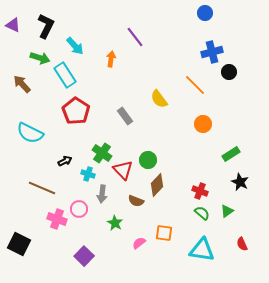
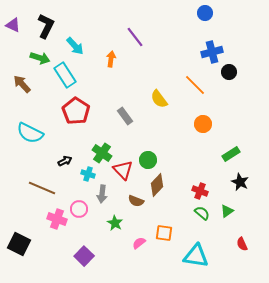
cyan triangle: moved 6 px left, 6 px down
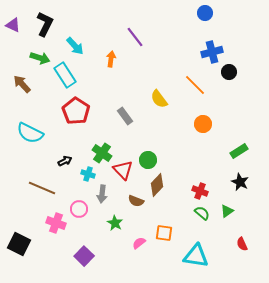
black L-shape: moved 1 px left, 2 px up
green rectangle: moved 8 px right, 3 px up
pink cross: moved 1 px left, 4 px down
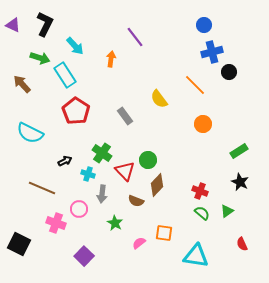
blue circle: moved 1 px left, 12 px down
red triangle: moved 2 px right, 1 px down
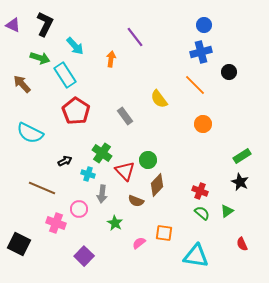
blue cross: moved 11 px left
green rectangle: moved 3 px right, 5 px down
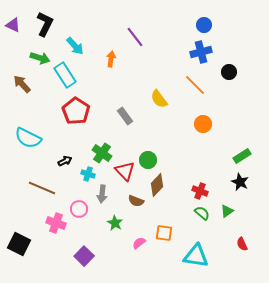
cyan semicircle: moved 2 px left, 5 px down
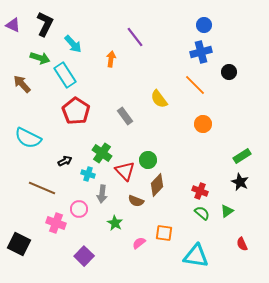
cyan arrow: moved 2 px left, 2 px up
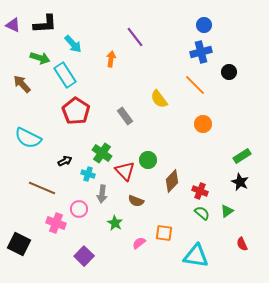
black L-shape: rotated 60 degrees clockwise
brown diamond: moved 15 px right, 4 px up
